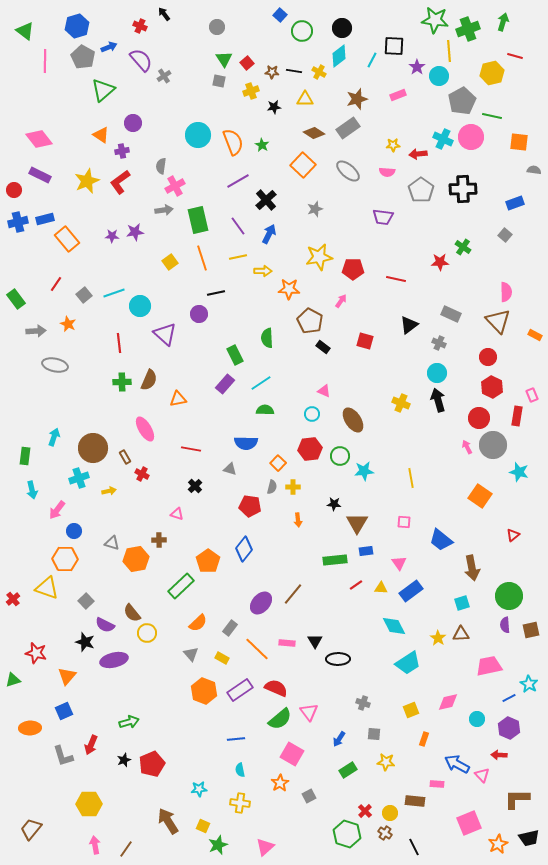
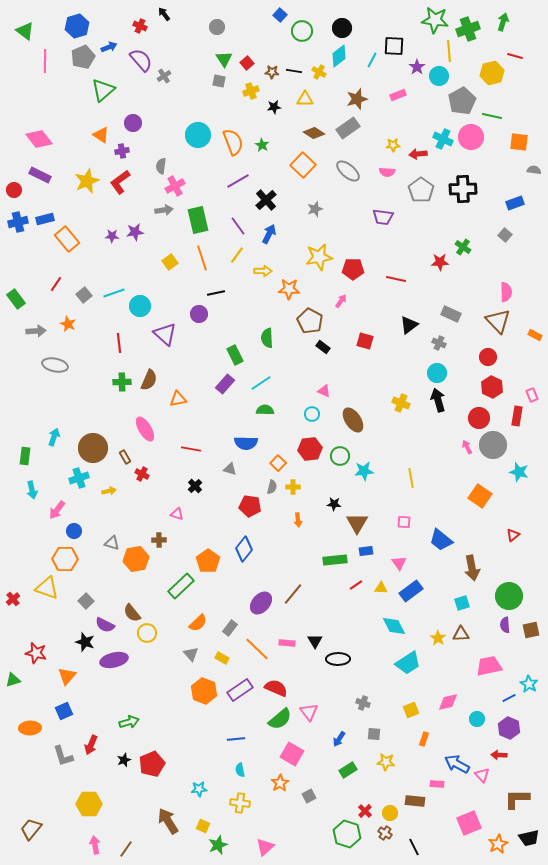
gray pentagon at (83, 57): rotated 20 degrees clockwise
yellow line at (238, 257): moved 1 px left, 2 px up; rotated 42 degrees counterclockwise
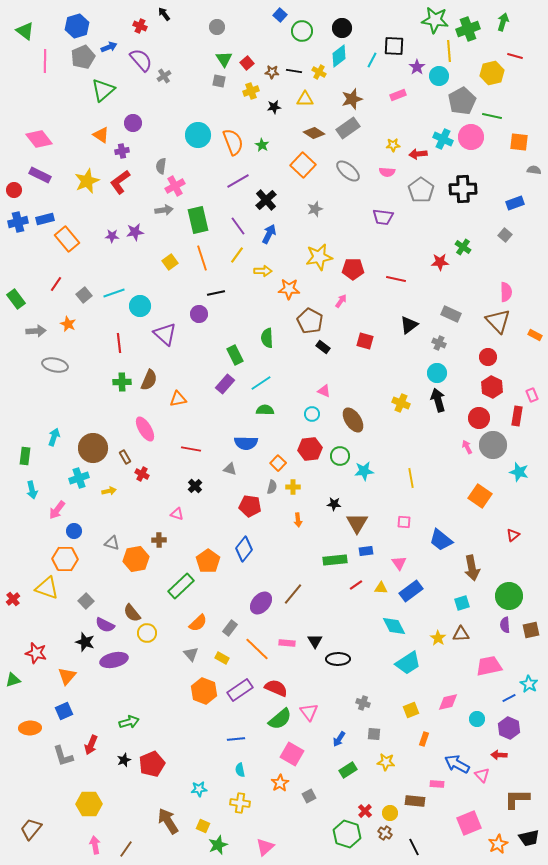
brown star at (357, 99): moved 5 px left
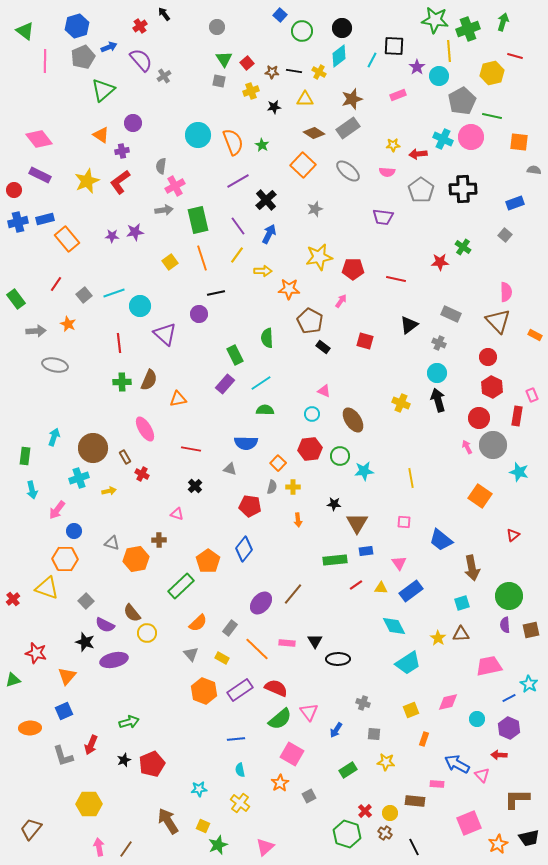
red cross at (140, 26): rotated 32 degrees clockwise
blue arrow at (339, 739): moved 3 px left, 9 px up
yellow cross at (240, 803): rotated 30 degrees clockwise
pink arrow at (95, 845): moved 4 px right, 2 px down
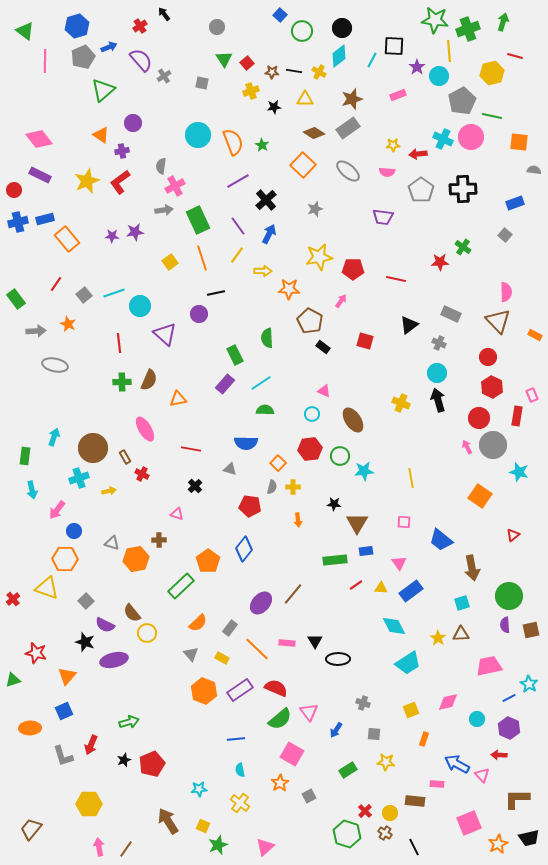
gray square at (219, 81): moved 17 px left, 2 px down
green rectangle at (198, 220): rotated 12 degrees counterclockwise
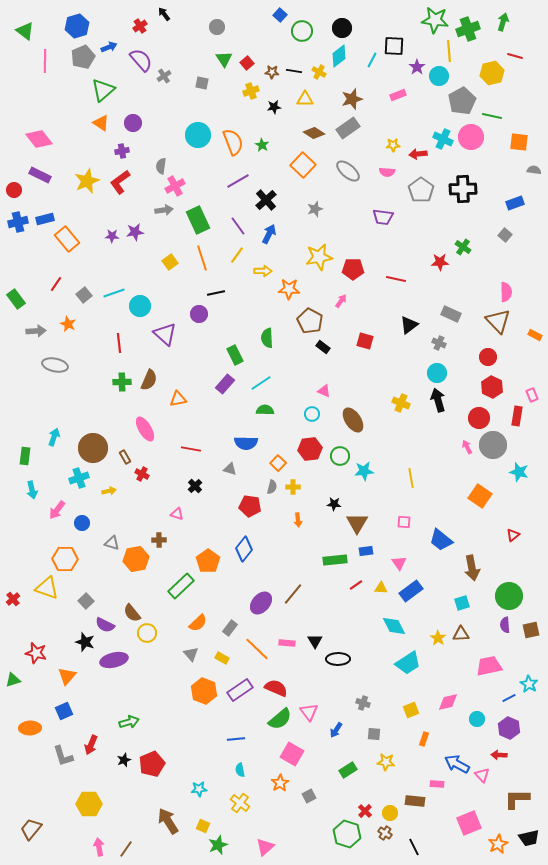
orange triangle at (101, 135): moved 12 px up
blue circle at (74, 531): moved 8 px right, 8 px up
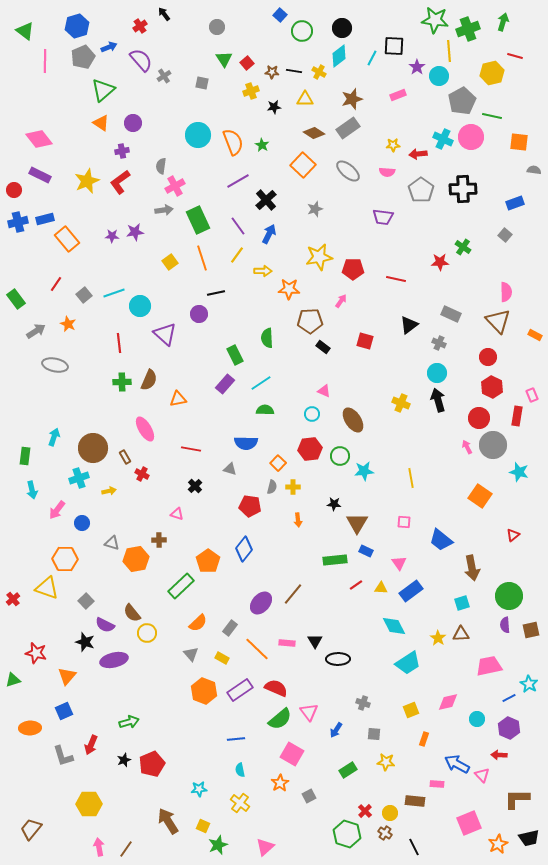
cyan line at (372, 60): moved 2 px up
brown pentagon at (310, 321): rotated 30 degrees counterclockwise
gray arrow at (36, 331): rotated 30 degrees counterclockwise
blue rectangle at (366, 551): rotated 32 degrees clockwise
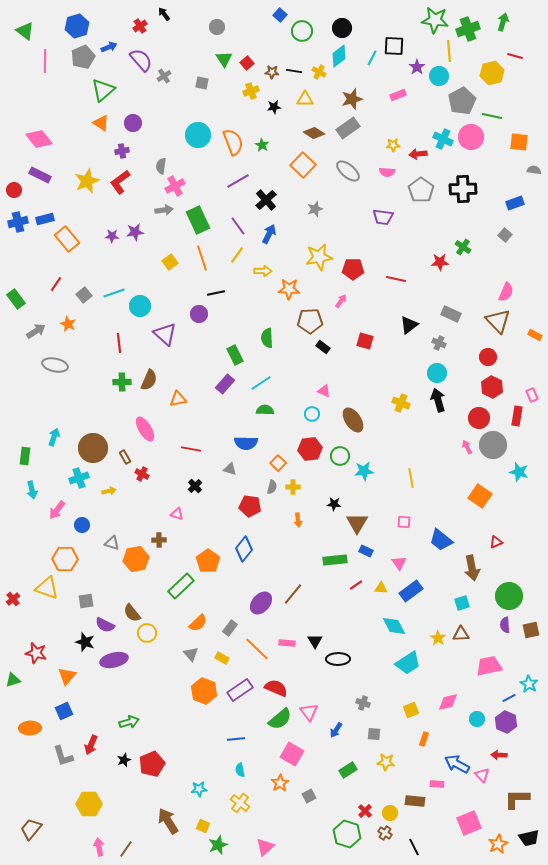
pink semicircle at (506, 292): rotated 24 degrees clockwise
blue circle at (82, 523): moved 2 px down
red triangle at (513, 535): moved 17 px left, 7 px down; rotated 16 degrees clockwise
gray square at (86, 601): rotated 35 degrees clockwise
purple hexagon at (509, 728): moved 3 px left, 6 px up
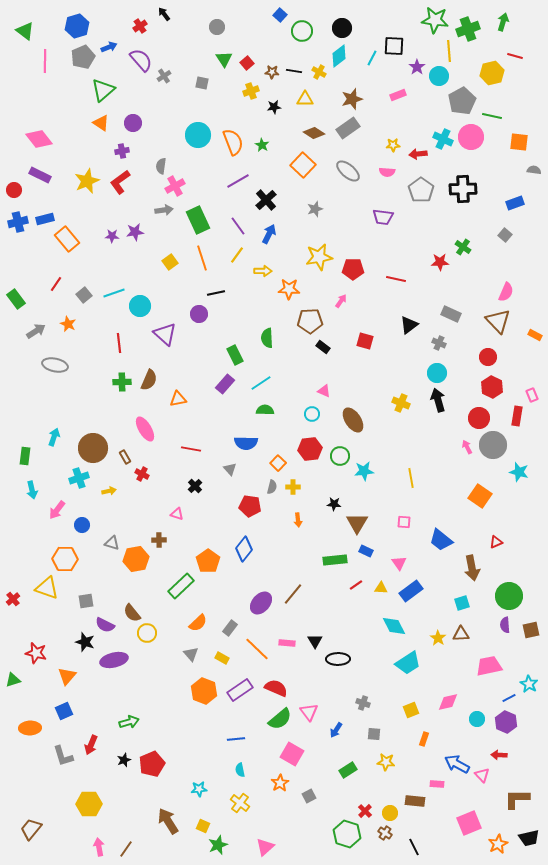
gray triangle at (230, 469): rotated 32 degrees clockwise
